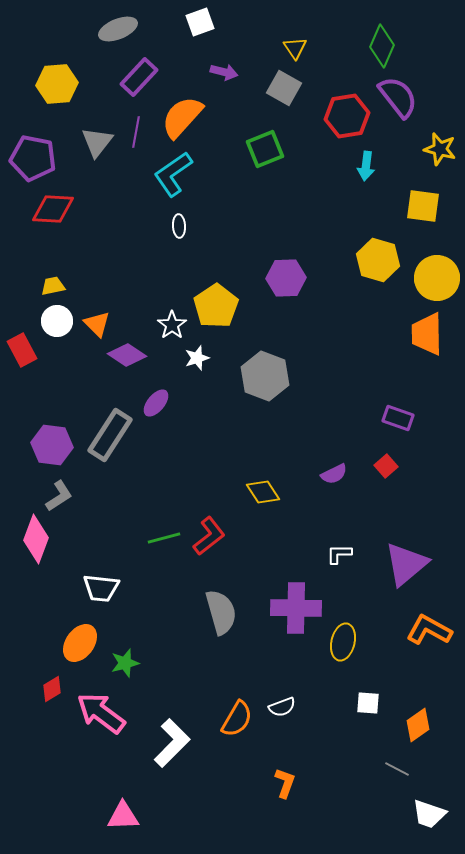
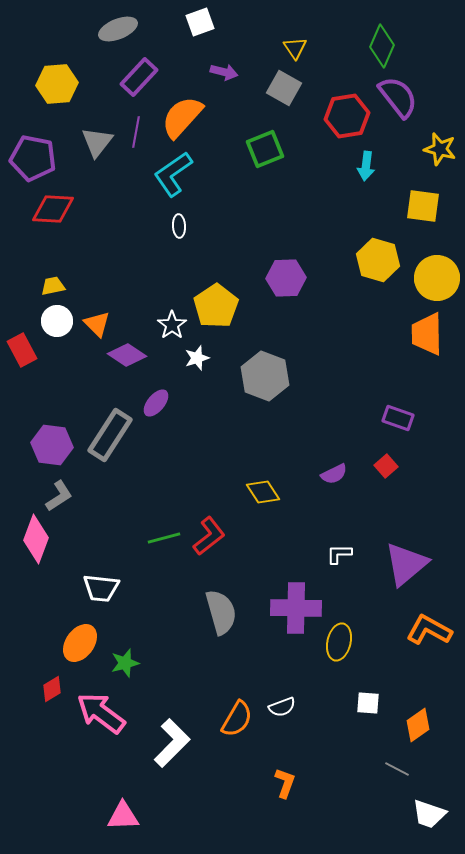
yellow ellipse at (343, 642): moved 4 px left
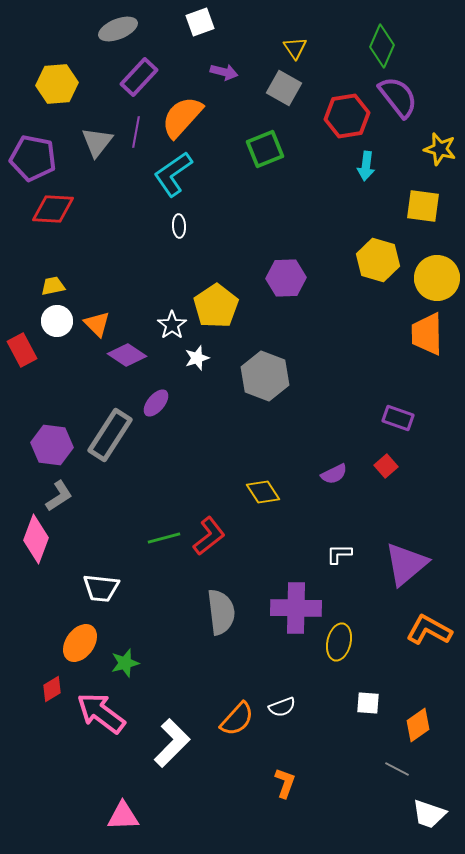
gray semicircle at (221, 612): rotated 9 degrees clockwise
orange semicircle at (237, 719): rotated 12 degrees clockwise
